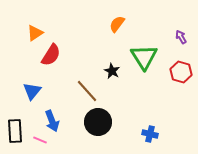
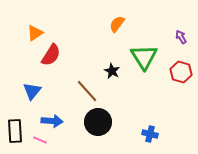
blue arrow: rotated 65 degrees counterclockwise
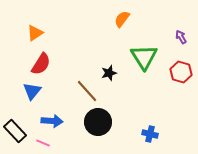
orange semicircle: moved 5 px right, 5 px up
red semicircle: moved 10 px left, 9 px down
black star: moved 3 px left, 2 px down; rotated 28 degrees clockwise
black rectangle: rotated 40 degrees counterclockwise
pink line: moved 3 px right, 3 px down
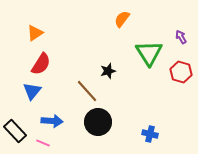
green triangle: moved 5 px right, 4 px up
black star: moved 1 px left, 2 px up
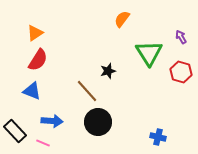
red semicircle: moved 3 px left, 4 px up
blue triangle: rotated 48 degrees counterclockwise
blue cross: moved 8 px right, 3 px down
